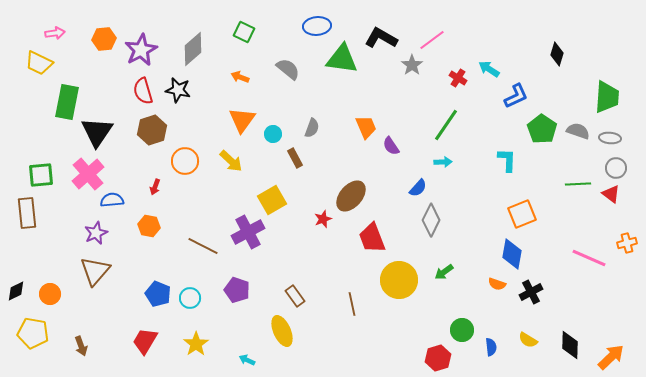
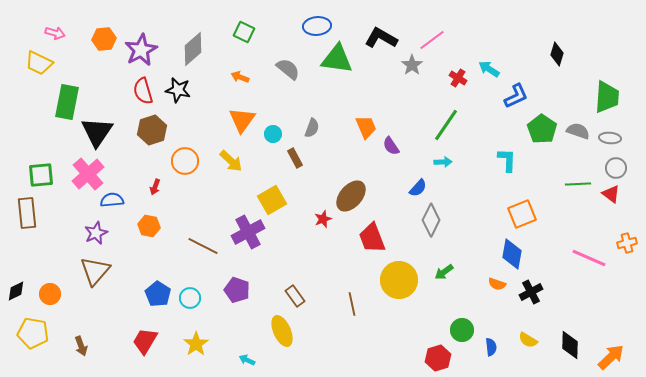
pink arrow at (55, 33): rotated 24 degrees clockwise
green triangle at (342, 59): moved 5 px left
blue pentagon at (158, 294): rotated 10 degrees clockwise
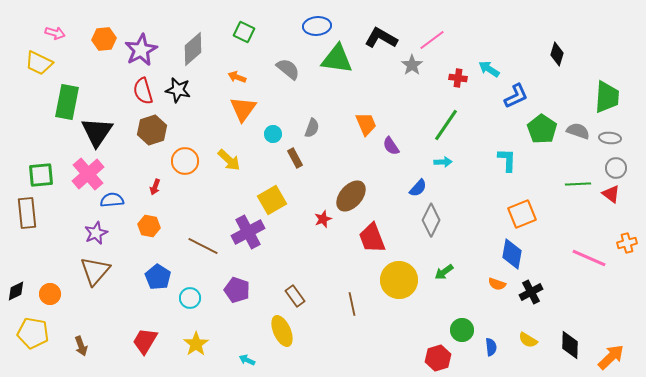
orange arrow at (240, 77): moved 3 px left
red cross at (458, 78): rotated 24 degrees counterclockwise
orange triangle at (242, 120): moved 1 px right, 11 px up
orange trapezoid at (366, 127): moved 3 px up
yellow arrow at (231, 161): moved 2 px left, 1 px up
blue pentagon at (158, 294): moved 17 px up
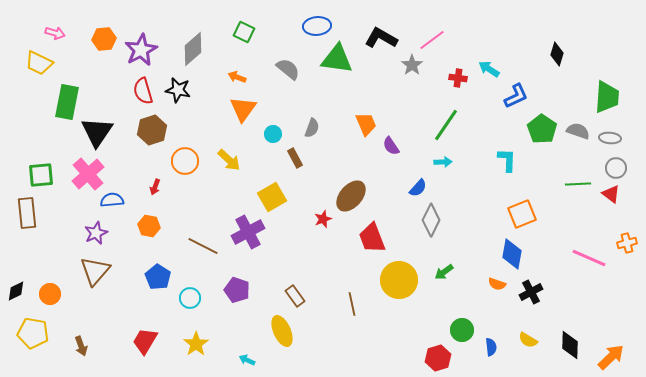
yellow square at (272, 200): moved 3 px up
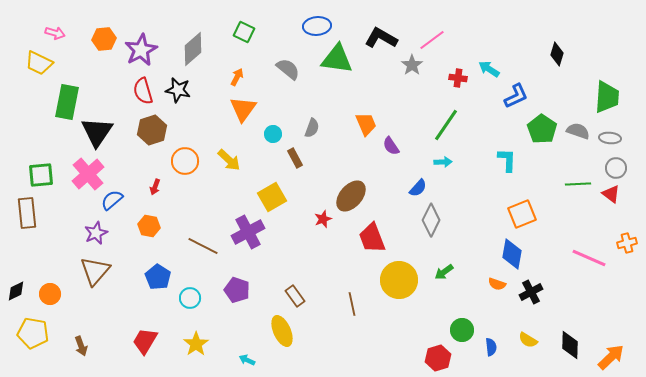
orange arrow at (237, 77): rotated 96 degrees clockwise
blue semicircle at (112, 200): rotated 35 degrees counterclockwise
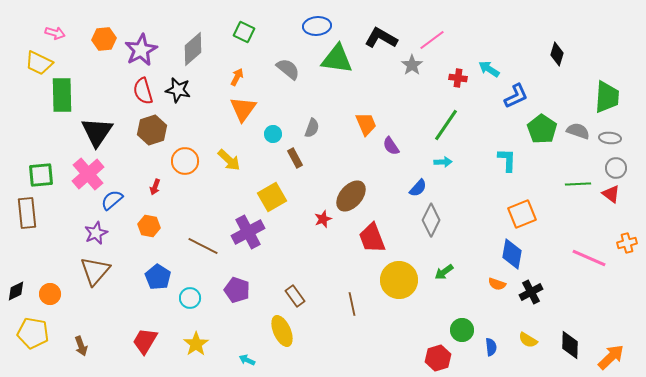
green rectangle at (67, 102): moved 5 px left, 7 px up; rotated 12 degrees counterclockwise
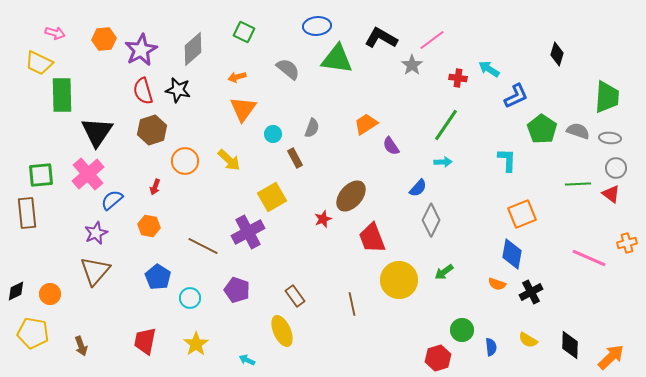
orange arrow at (237, 77): rotated 132 degrees counterclockwise
orange trapezoid at (366, 124): rotated 100 degrees counterclockwise
red trapezoid at (145, 341): rotated 20 degrees counterclockwise
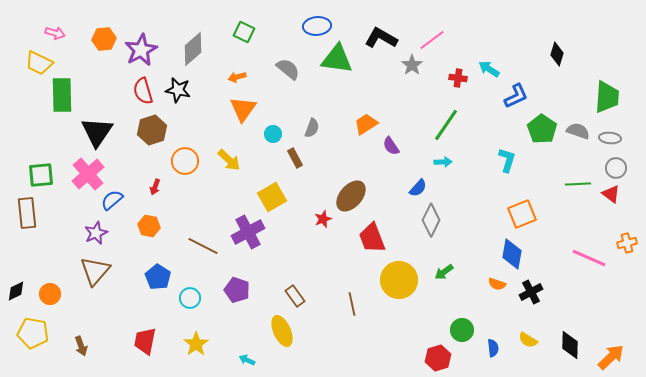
cyan L-shape at (507, 160): rotated 15 degrees clockwise
blue semicircle at (491, 347): moved 2 px right, 1 px down
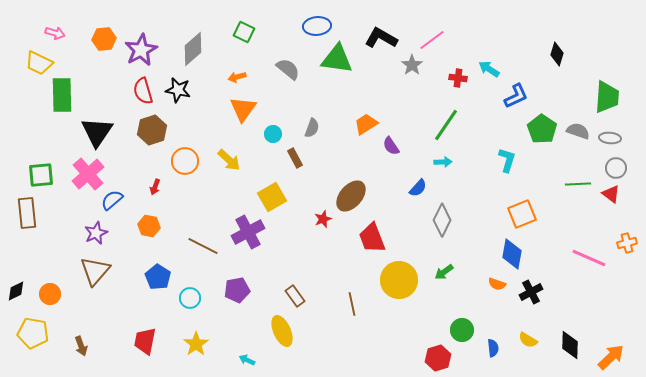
gray diamond at (431, 220): moved 11 px right
purple pentagon at (237, 290): rotated 30 degrees counterclockwise
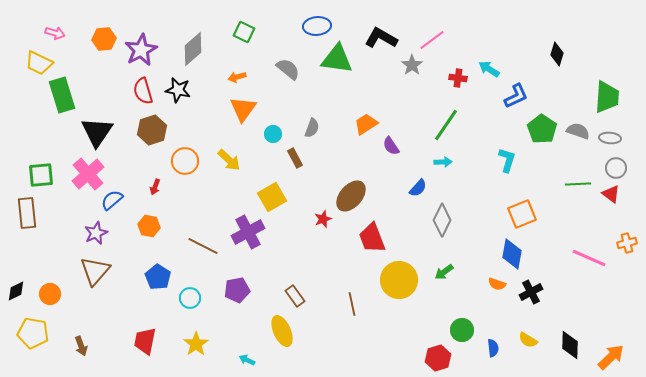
green rectangle at (62, 95): rotated 16 degrees counterclockwise
